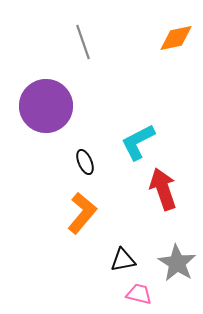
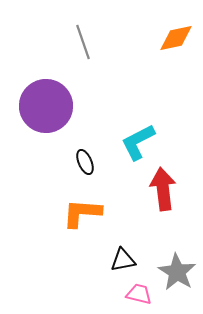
red arrow: rotated 12 degrees clockwise
orange L-shape: rotated 126 degrees counterclockwise
gray star: moved 9 px down
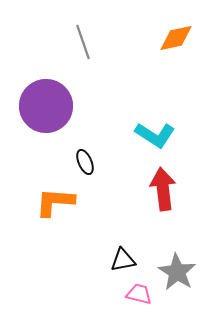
cyan L-shape: moved 17 px right, 7 px up; rotated 120 degrees counterclockwise
orange L-shape: moved 27 px left, 11 px up
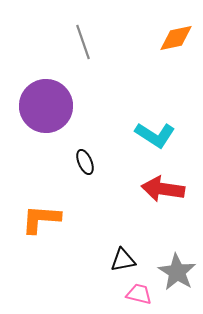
red arrow: rotated 75 degrees counterclockwise
orange L-shape: moved 14 px left, 17 px down
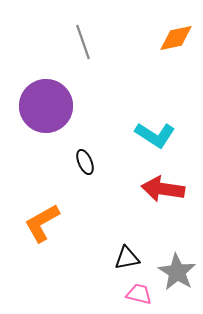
orange L-shape: moved 1 px right, 4 px down; rotated 33 degrees counterclockwise
black triangle: moved 4 px right, 2 px up
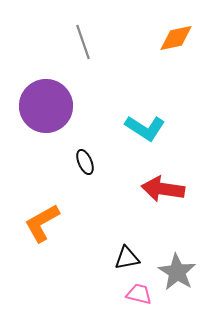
cyan L-shape: moved 10 px left, 7 px up
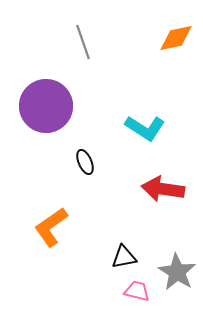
orange L-shape: moved 9 px right, 4 px down; rotated 6 degrees counterclockwise
black triangle: moved 3 px left, 1 px up
pink trapezoid: moved 2 px left, 3 px up
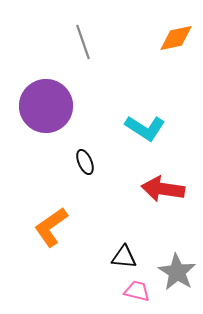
black triangle: rotated 16 degrees clockwise
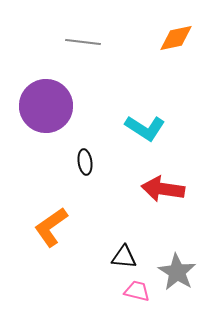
gray line: rotated 64 degrees counterclockwise
black ellipse: rotated 15 degrees clockwise
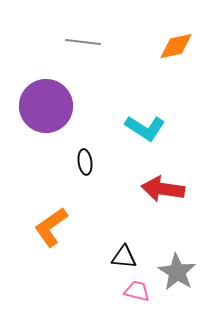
orange diamond: moved 8 px down
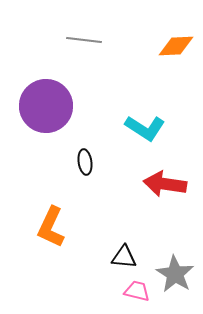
gray line: moved 1 px right, 2 px up
orange diamond: rotated 9 degrees clockwise
red arrow: moved 2 px right, 5 px up
orange L-shape: rotated 30 degrees counterclockwise
gray star: moved 2 px left, 2 px down
